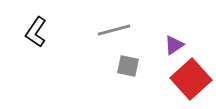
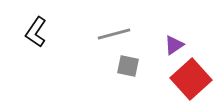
gray line: moved 4 px down
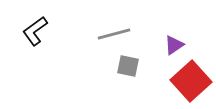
black L-shape: moved 1 px left, 1 px up; rotated 20 degrees clockwise
red square: moved 2 px down
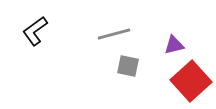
purple triangle: rotated 20 degrees clockwise
